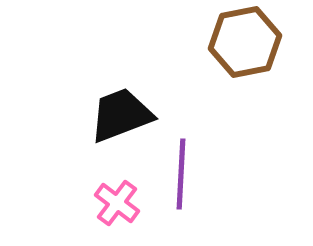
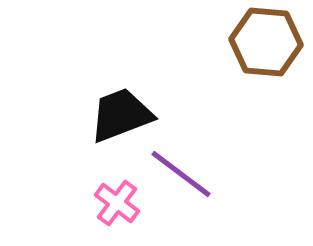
brown hexagon: moved 21 px right; rotated 16 degrees clockwise
purple line: rotated 56 degrees counterclockwise
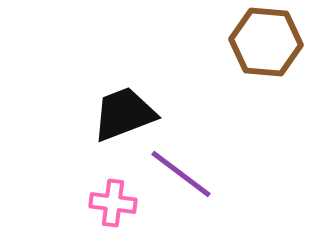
black trapezoid: moved 3 px right, 1 px up
pink cross: moved 4 px left; rotated 30 degrees counterclockwise
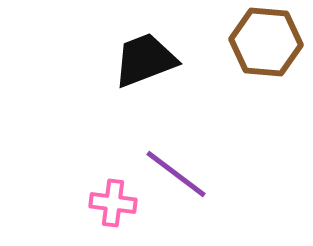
black trapezoid: moved 21 px right, 54 px up
purple line: moved 5 px left
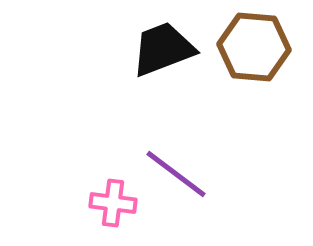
brown hexagon: moved 12 px left, 5 px down
black trapezoid: moved 18 px right, 11 px up
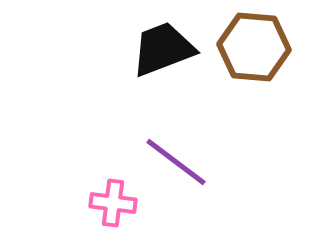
purple line: moved 12 px up
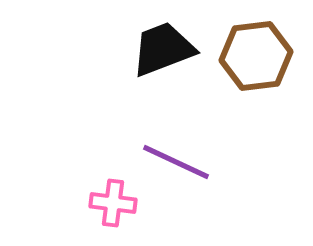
brown hexagon: moved 2 px right, 9 px down; rotated 12 degrees counterclockwise
purple line: rotated 12 degrees counterclockwise
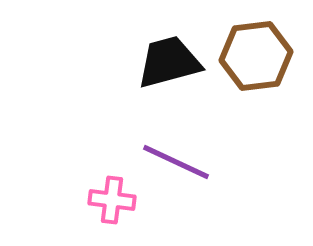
black trapezoid: moved 6 px right, 13 px down; rotated 6 degrees clockwise
pink cross: moved 1 px left, 3 px up
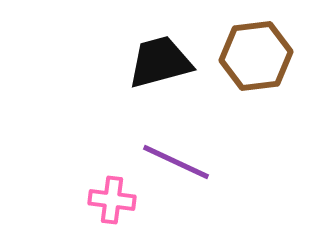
black trapezoid: moved 9 px left
